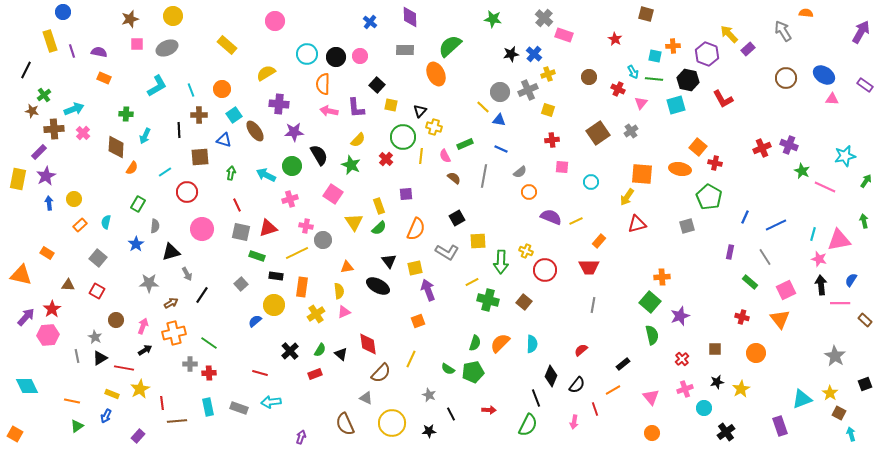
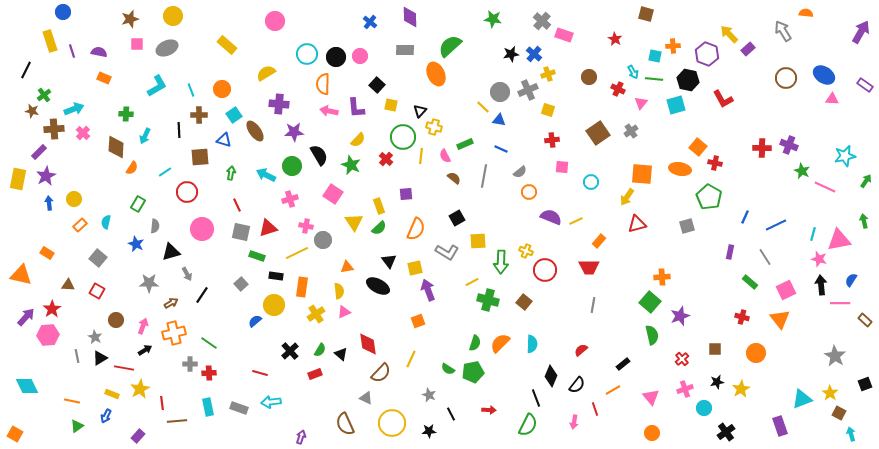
gray cross at (544, 18): moved 2 px left, 3 px down
red cross at (762, 148): rotated 24 degrees clockwise
blue star at (136, 244): rotated 14 degrees counterclockwise
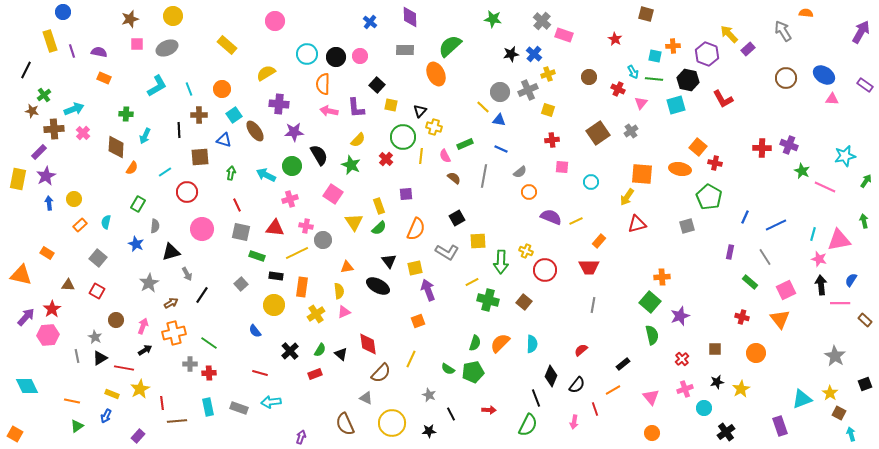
cyan line at (191, 90): moved 2 px left, 1 px up
red triangle at (268, 228): moved 7 px right; rotated 24 degrees clockwise
gray star at (149, 283): rotated 30 degrees counterclockwise
blue semicircle at (255, 321): moved 10 px down; rotated 88 degrees counterclockwise
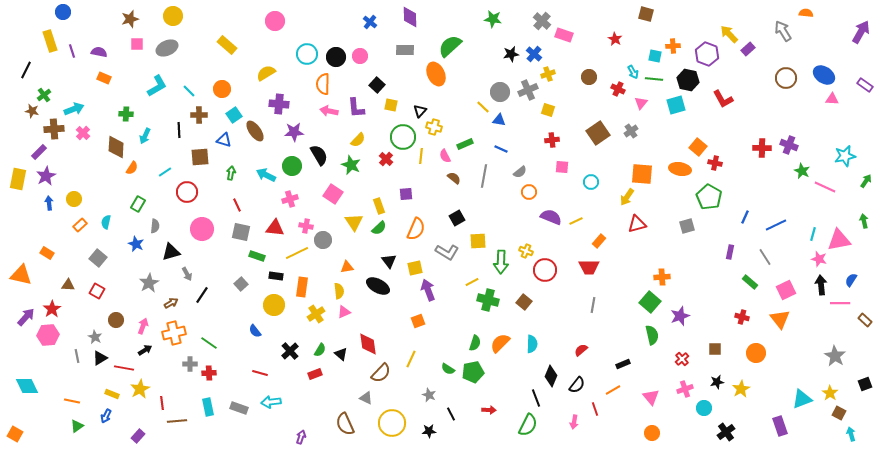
cyan line at (189, 89): moved 2 px down; rotated 24 degrees counterclockwise
black rectangle at (623, 364): rotated 16 degrees clockwise
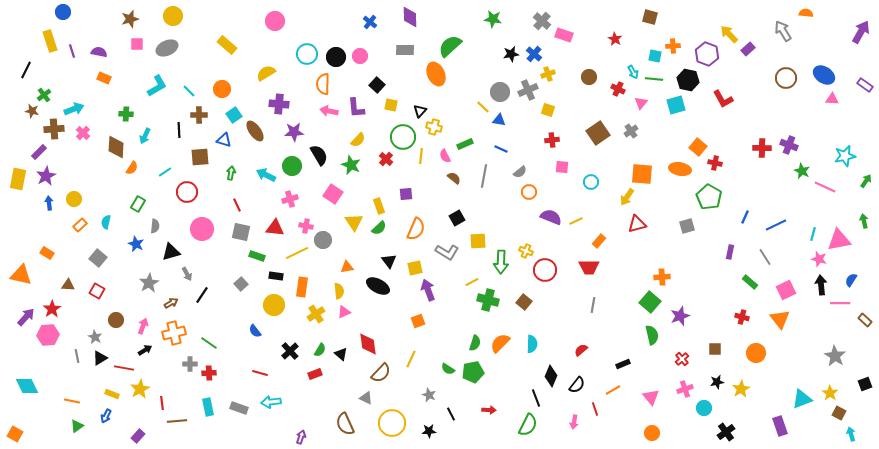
brown square at (646, 14): moved 4 px right, 3 px down
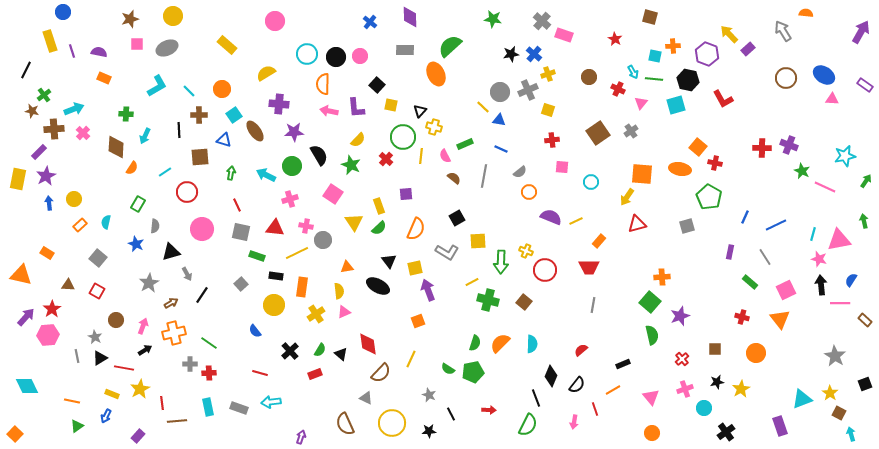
orange square at (15, 434): rotated 14 degrees clockwise
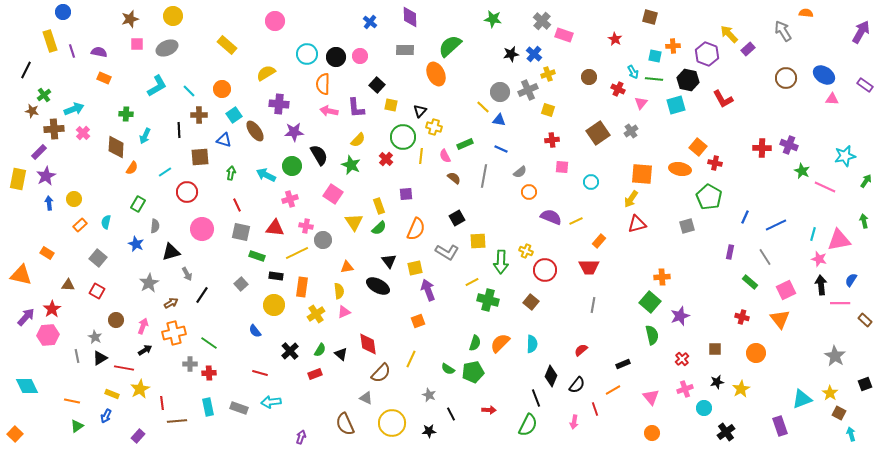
yellow arrow at (627, 197): moved 4 px right, 2 px down
brown square at (524, 302): moved 7 px right
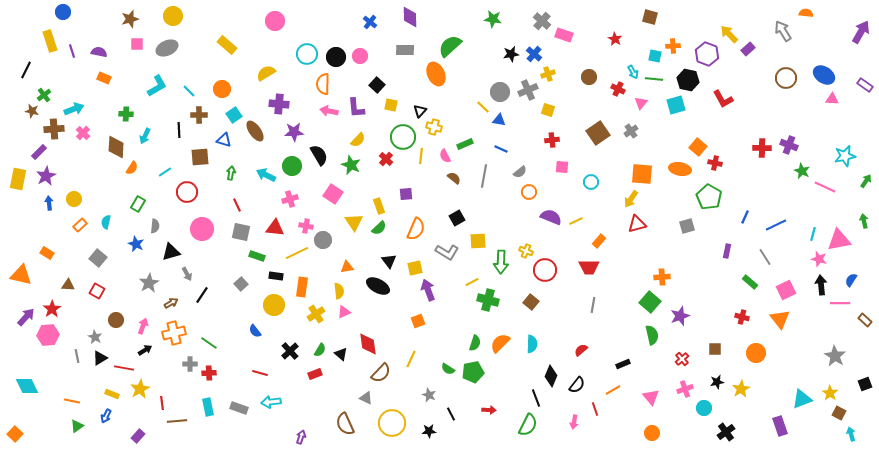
purple rectangle at (730, 252): moved 3 px left, 1 px up
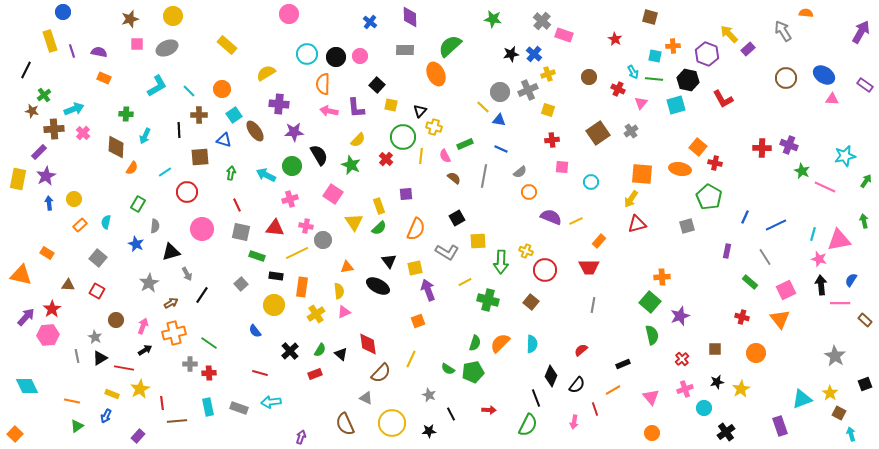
pink circle at (275, 21): moved 14 px right, 7 px up
yellow line at (472, 282): moved 7 px left
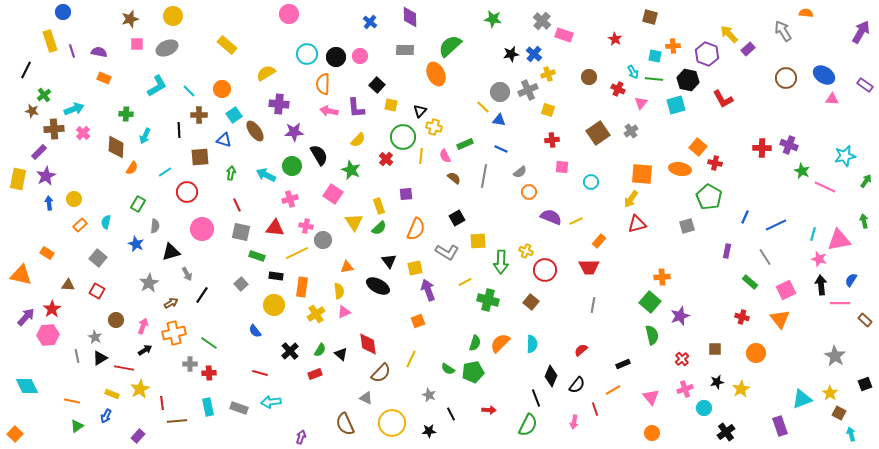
green star at (351, 165): moved 5 px down
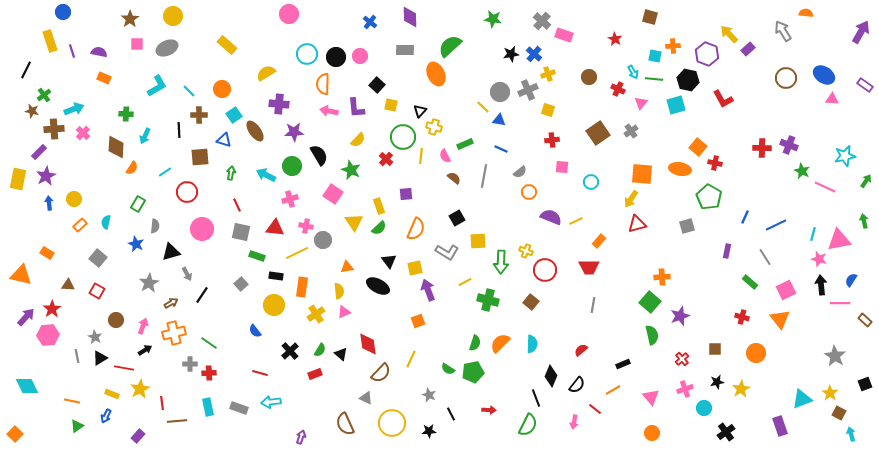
brown star at (130, 19): rotated 18 degrees counterclockwise
red line at (595, 409): rotated 32 degrees counterclockwise
